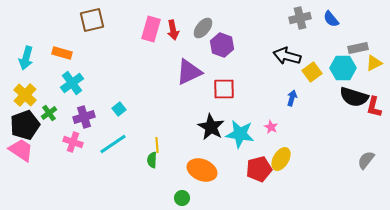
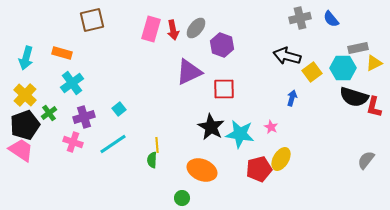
gray ellipse: moved 7 px left
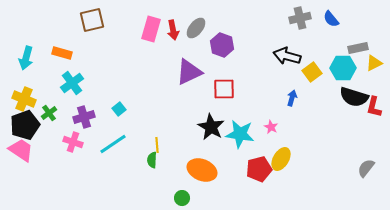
yellow cross: moved 1 px left, 4 px down; rotated 20 degrees counterclockwise
gray semicircle: moved 8 px down
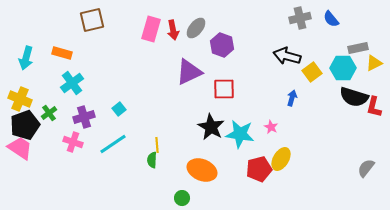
yellow cross: moved 4 px left
pink trapezoid: moved 1 px left, 2 px up
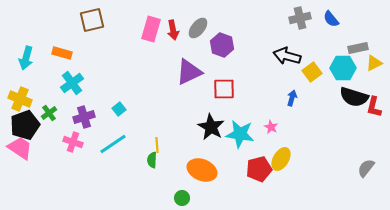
gray ellipse: moved 2 px right
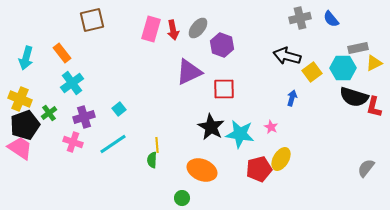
orange rectangle: rotated 36 degrees clockwise
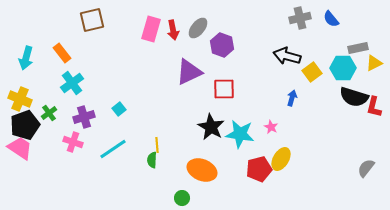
cyan line: moved 5 px down
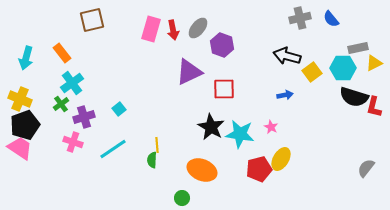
blue arrow: moved 7 px left, 3 px up; rotated 63 degrees clockwise
green cross: moved 12 px right, 9 px up
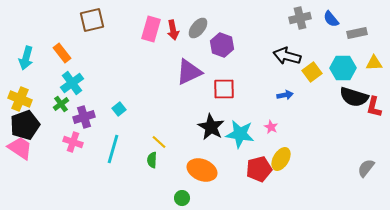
gray rectangle: moved 1 px left, 15 px up
yellow triangle: rotated 24 degrees clockwise
yellow line: moved 2 px right, 3 px up; rotated 42 degrees counterclockwise
cyan line: rotated 40 degrees counterclockwise
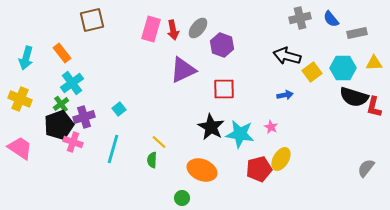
purple triangle: moved 6 px left, 2 px up
black pentagon: moved 34 px right
